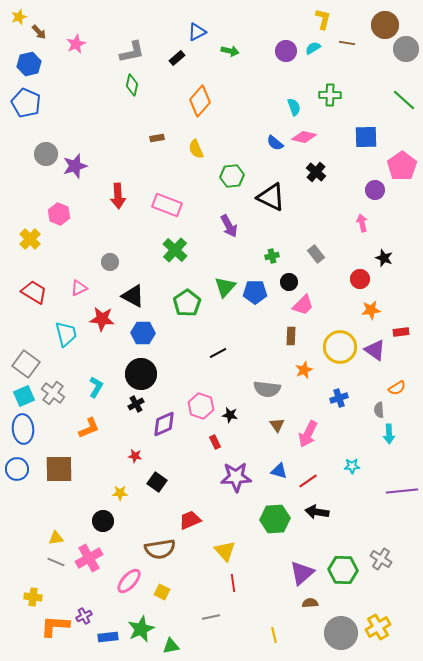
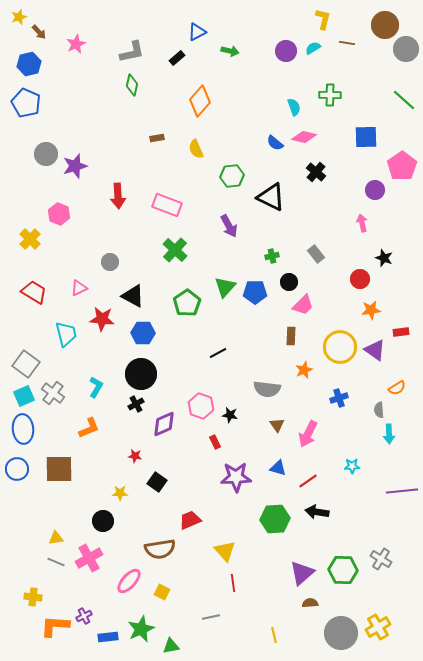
blue triangle at (279, 471): moved 1 px left, 3 px up
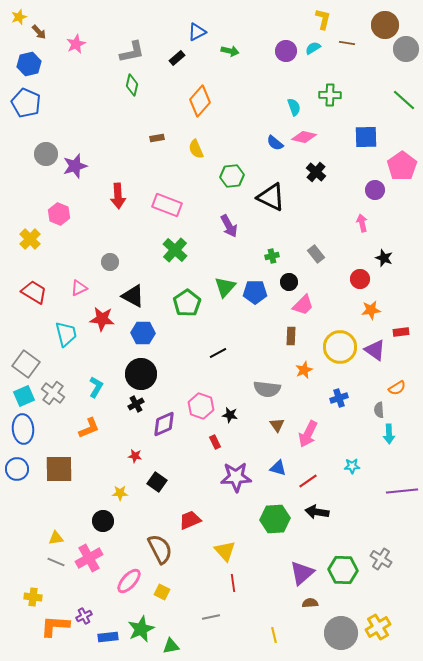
brown semicircle at (160, 549): rotated 108 degrees counterclockwise
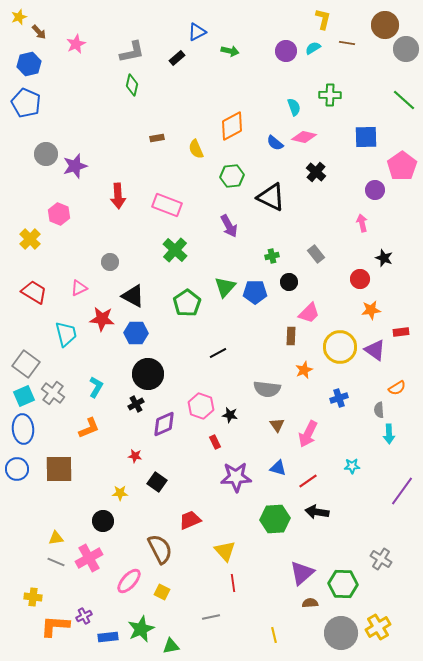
orange diamond at (200, 101): moved 32 px right, 25 px down; rotated 20 degrees clockwise
pink trapezoid at (303, 305): moved 6 px right, 8 px down
blue hexagon at (143, 333): moved 7 px left
black circle at (141, 374): moved 7 px right
purple line at (402, 491): rotated 48 degrees counterclockwise
green hexagon at (343, 570): moved 14 px down
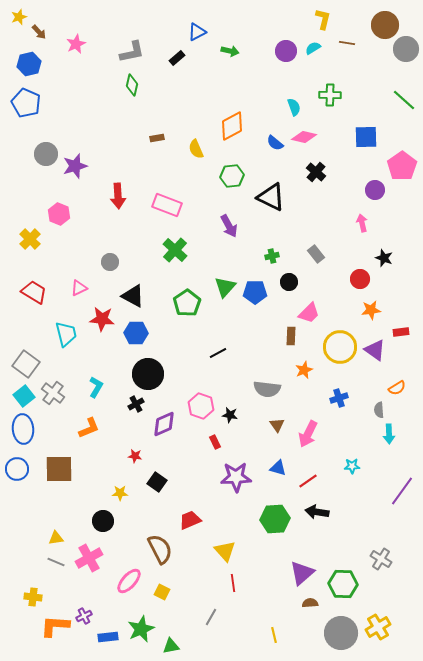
cyan square at (24, 396): rotated 15 degrees counterclockwise
gray line at (211, 617): rotated 48 degrees counterclockwise
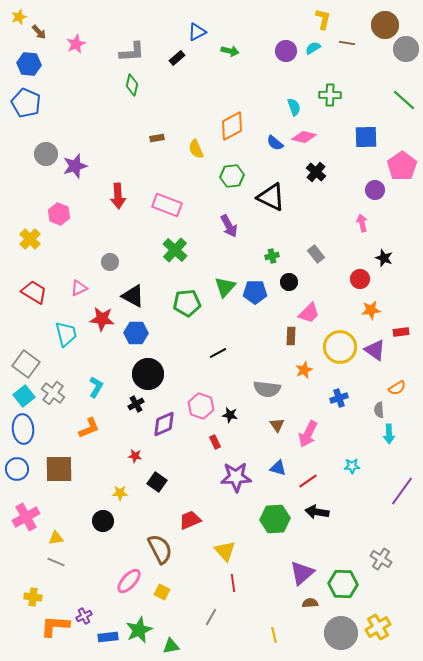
gray L-shape at (132, 52): rotated 8 degrees clockwise
blue hexagon at (29, 64): rotated 20 degrees clockwise
green pentagon at (187, 303): rotated 28 degrees clockwise
pink cross at (89, 558): moved 63 px left, 41 px up
green star at (141, 629): moved 2 px left, 1 px down
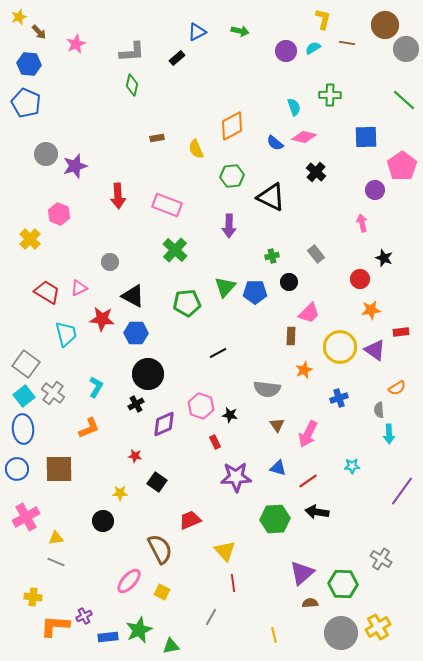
green arrow at (230, 51): moved 10 px right, 20 px up
purple arrow at (229, 226): rotated 30 degrees clockwise
red trapezoid at (34, 292): moved 13 px right
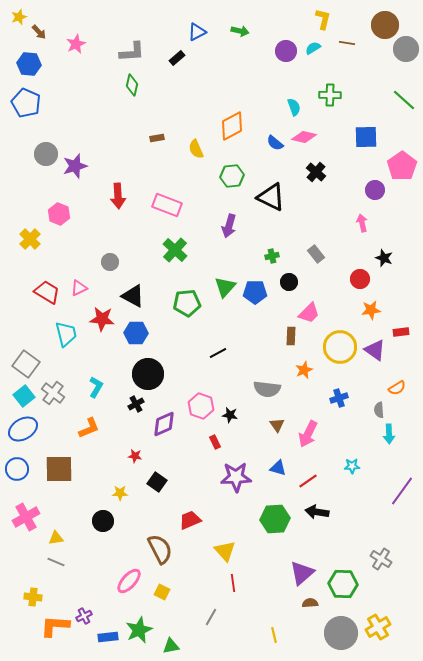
purple arrow at (229, 226): rotated 15 degrees clockwise
blue ellipse at (23, 429): rotated 64 degrees clockwise
